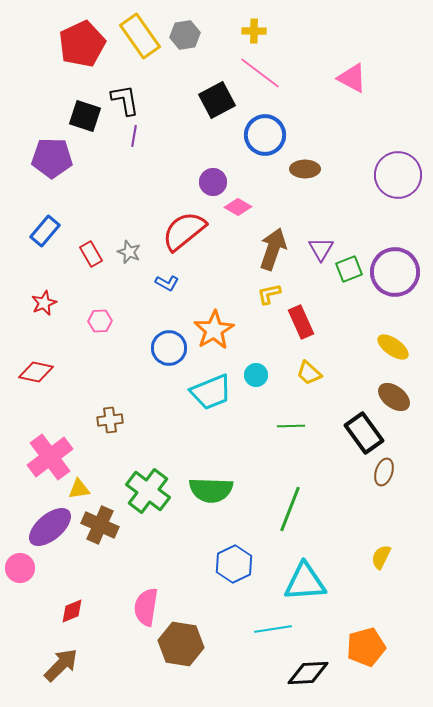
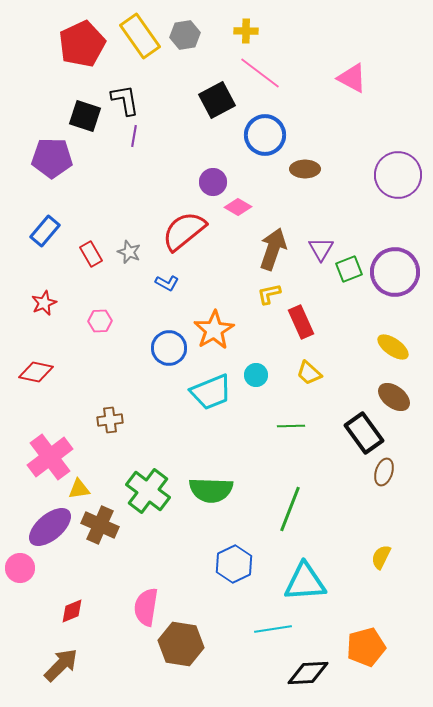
yellow cross at (254, 31): moved 8 px left
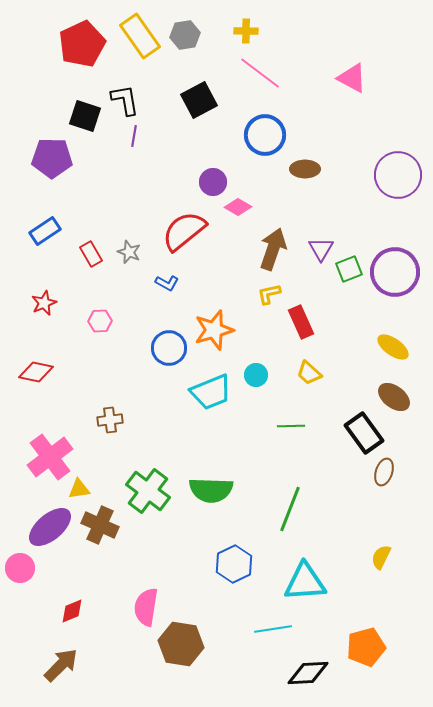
black square at (217, 100): moved 18 px left
blue rectangle at (45, 231): rotated 16 degrees clockwise
orange star at (214, 330): rotated 15 degrees clockwise
